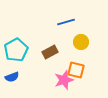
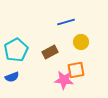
orange square: rotated 24 degrees counterclockwise
pink star: rotated 24 degrees clockwise
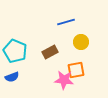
cyan pentagon: moved 1 px left, 1 px down; rotated 20 degrees counterclockwise
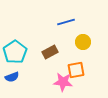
yellow circle: moved 2 px right
cyan pentagon: moved 1 px down; rotated 15 degrees clockwise
pink star: moved 1 px left, 2 px down
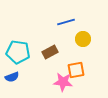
yellow circle: moved 3 px up
cyan pentagon: moved 3 px right; rotated 30 degrees counterclockwise
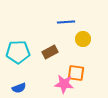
blue line: rotated 12 degrees clockwise
cyan pentagon: rotated 10 degrees counterclockwise
orange square: moved 3 px down; rotated 18 degrees clockwise
blue semicircle: moved 7 px right, 11 px down
pink star: moved 1 px right, 2 px down
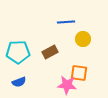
orange square: moved 3 px right
pink star: moved 3 px right, 1 px down
blue semicircle: moved 6 px up
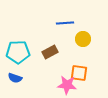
blue line: moved 1 px left, 1 px down
blue semicircle: moved 4 px left, 4 px up; rotated 40 degrees clockwise
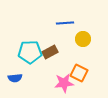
cyan pentagon: moved 12 px right
orange square: rotated 18 degrees clockwise
blue semicircle: rotated 24 degrees counterclockwise
pink star: moved 3 px left, 2 px up; rotated 12 degrees counterclockwise
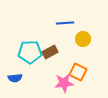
orange square: moved 1 px left, 1 px up
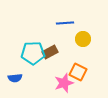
cyan pentagon: moved 3 px right, 1 px down
pink star: rotated 12 degrees counterclockwise
